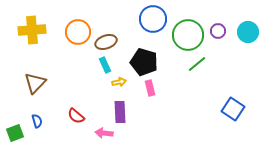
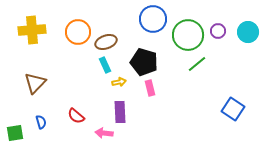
blue semicircle: moved 4 px right, 1 px down
green square: rotated 12 degrees clockwise
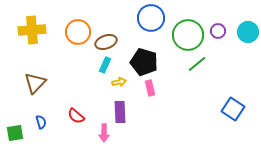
blue circle: moved 2 px left, 1 px up
cyan rectangle: rotated 49 degrees clockwise
pink arrow: rotated 96 degrees counterclockwise
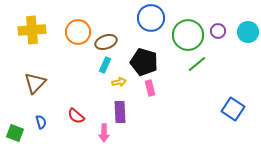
green square: rotated 30 degrees clockwise
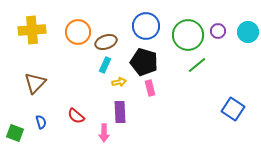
blue circle: moved 5 px left, 8 px down
green line: moved 1 px down
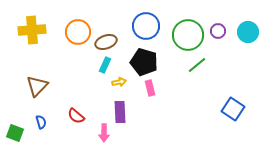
brown triangle: moved 2 px right, 3 px down
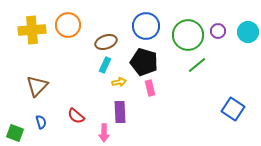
orange circle: moved 10 px left, 7 px up
